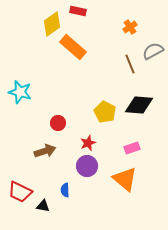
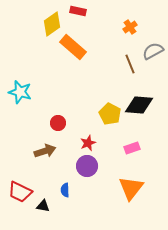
yellow pentagon: moved 5 px right, 2 px down
orange triangle: moved 6 px right, 9 px down; rotated 28 degrees clockwise
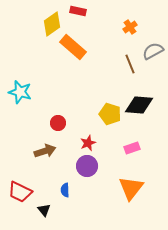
yellow pentagon: rotated 10 degrees counterclockwise
black triangle: moved 1 px right, 4 px down; rotated 40 degrees clockwise
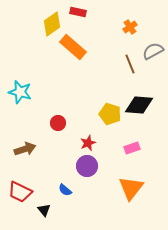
red rectangle: moved 1 px down
brown arrow: moved 20 px left, 2 px up
blue semicircle: rotated 48 degrees counterclockwise
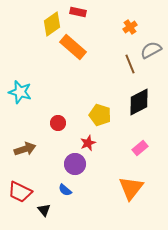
gray semicircle: moved 2 px left, 1 px up
black diamond: moved 3 px up; rotated 32 degrees counterclockwise
yellow pentagon: moved 10 px left, 1 px down
pink rectangle: moved 8 px right; rotated 21 degrees counterclockwise
purple circle: moved 12 px left, 2 px up
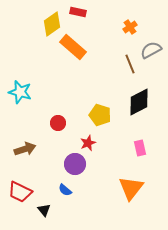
pink rectangle: rotated 63 degrees counterclockwise
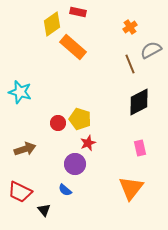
yellow pentagon: moved 20 px left, 4 px down
